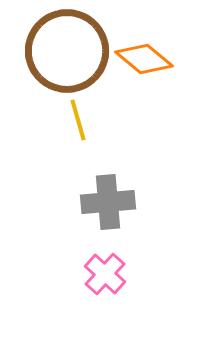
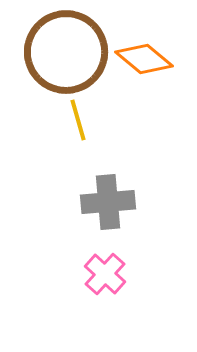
brown circle: moved 1 px left, 1 px down
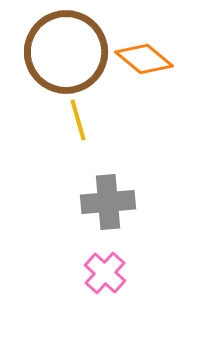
pink cross: moved 1 px up
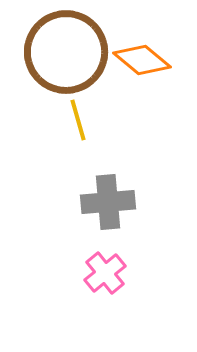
orange diamond: moved 2 px left, 1 px down
pink cross: rotated 9 degrees clockwise
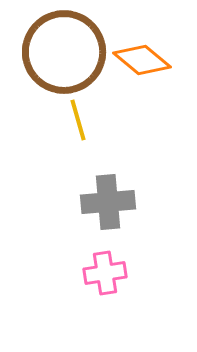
brown circle: moved 2 px left
pink cross: rotated 30 degrees clockwise
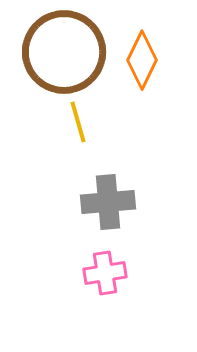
orange diamond: rotated 76 degrees clockwise
yellow line: moved 2 px down
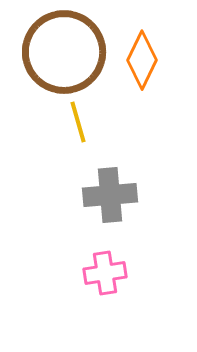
gray cross: moved 2 px right, 7 px up
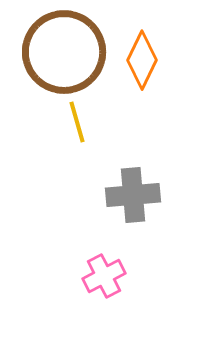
yellow line: moved 1 px left
gray cross: moved 23 px right
pink cross: moved 1 px left, 3 px down; rotated 18 degrees counterclockwise
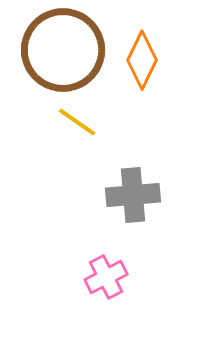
brown circle: moved 1 px left, 2 px up
yellow line: rotated 39 degrees counterclockwise
pink cross: moved 2 px right, 1 px down
